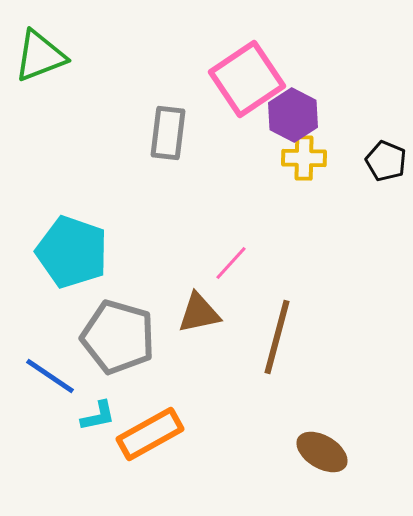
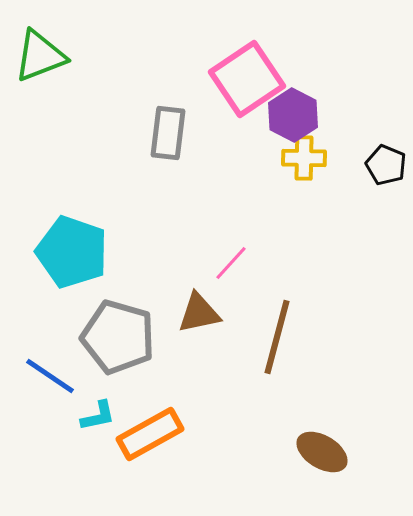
black pentagon: moved 4 px down
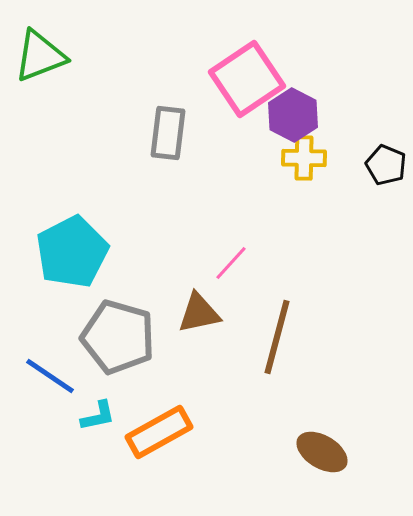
cyan pentagon: rotated 26 degrees clockwise
orange rectangle: moved 9 px right, 2 px up
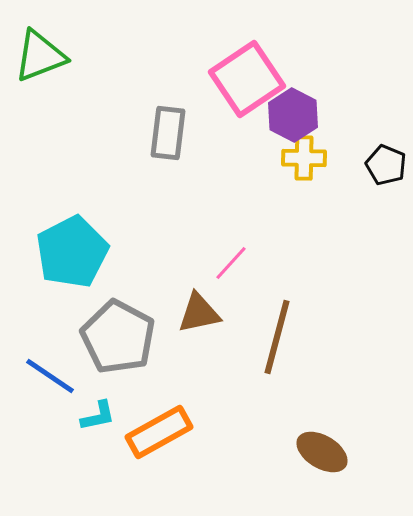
gray pentagon: rotated 12 degrees clockwise
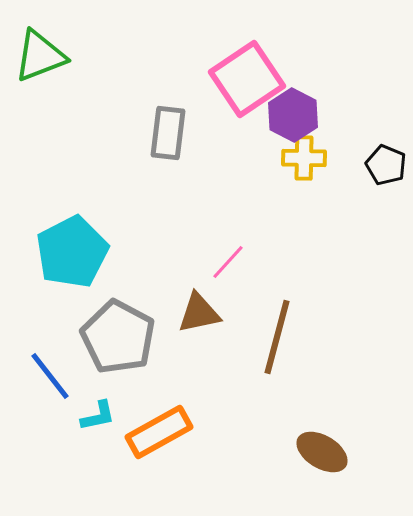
pink line: moved 3 px left, 1 px up
blue line: rotated 18 degrees clockwise
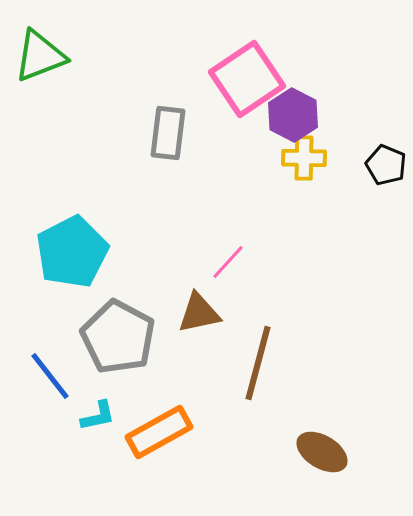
brown line: moved 19 px left, 26 px down
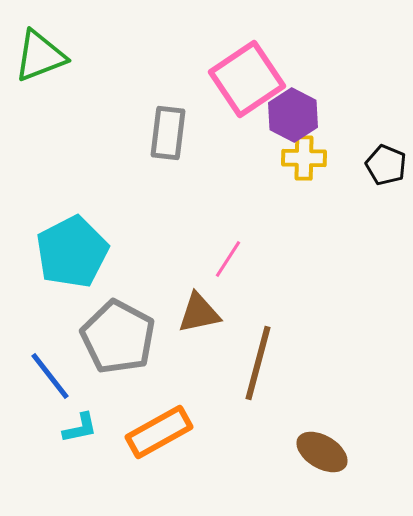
pink line: moved 3 px up; rotated 9 degrees counterclockwise
cyan L-shape: moved 18 px left, 12 px down
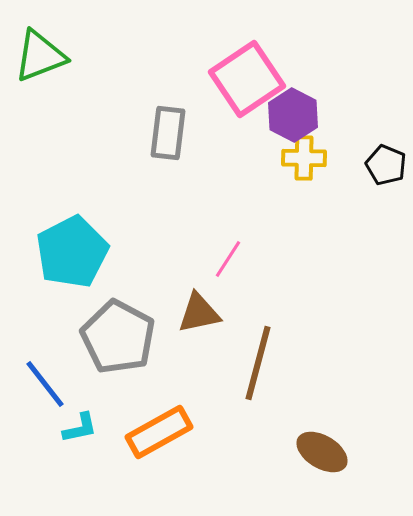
blue line: moved 5 px left, 8 px down
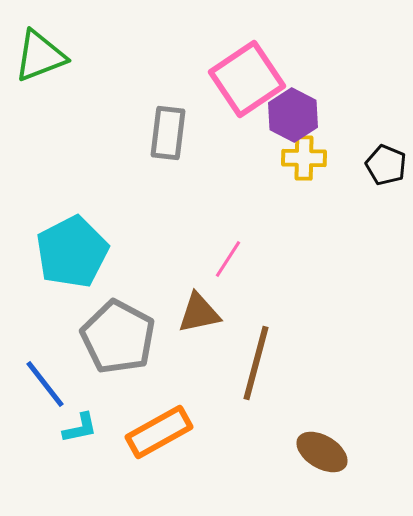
brown line: moved 2 px left
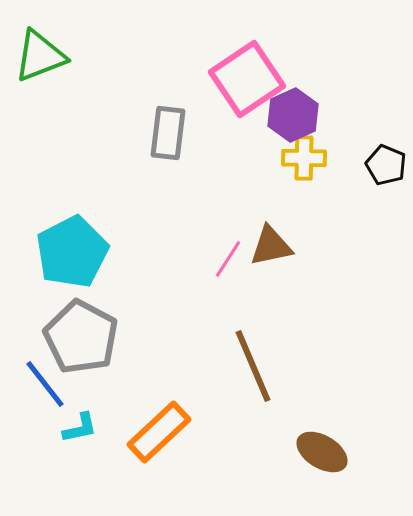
purple hexagon: rotated 9 degrees clockwise
brown triangle: moved 72 px right, 67 px up
gray pentagon: moved 37 px left
brown line: moved 3 px left, 3 px down; rotated 38 degrees counterclockwise
orange rectangle: rotated 14 degrees counterclockwise
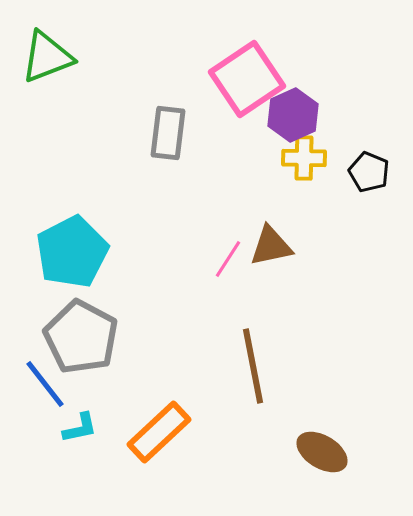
green triangle: moved 7 px right, 1 px down
black pentagon: moved 17 px left, 7 px down
brown line: rotated 12 degrees clockwise
